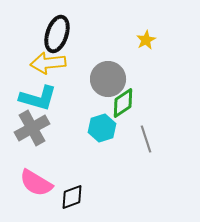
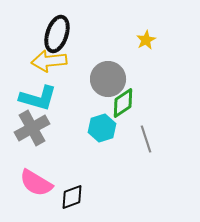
yellow arrow: moved 1 px right, 2 px up
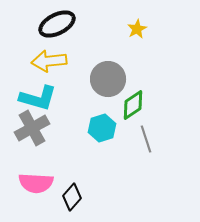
black ellipse: moved 10 px up; rotated 45 degrees clockwise
yellow star: moved 9 px left, 11 px up
green diamond: moved 10 px right, 2 px down
pink semicircle: rotated 28 degrees counterclockwise
black diamond: rotated 28 degrees counterclockwise
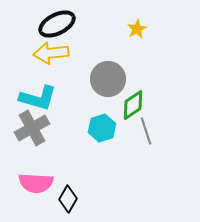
yellow arrow: moved 2 px right, 8 px up
gray line: moved 8 px up
black diamond: moved 4 px left, 2 px down; rotated 12 degrees counterclockwise
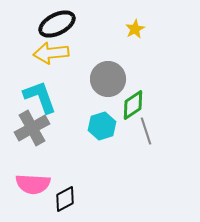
yellow star: moved 2 px left
cyan L-shape: moved 2 px right, 1 px up; rotated 126 degrees counterclockwise
cyan hexagon: moved 2 px up
pink semicircle: moved 3 px left, 1 px down
black diamond: moved 3 px left; rotated 32 degrees clockwise
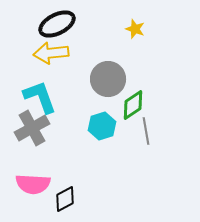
yellow star: rotated 24 degrees counterclockwise
gray line: rotated 8 degrees clockwise
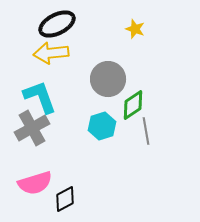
pink semicircle: moved 2 px right, 1 px up; rotated 20 degrees counterclockwise
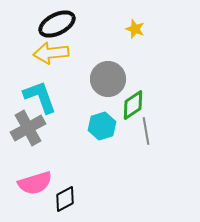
gray cross: moved 4 px left
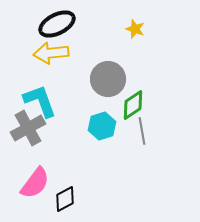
cyan L-shape: moved 4 px down
gray line: moved 4 px left
pink semicircle: rotated 36 degrees counterclockwise
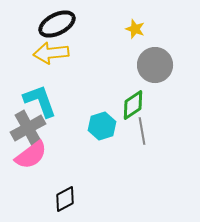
gray circle: moved 47 px right, 14 px up
pink semicircle: moved 4 px left, 28 px up; rotated 16 degrees clockwise
